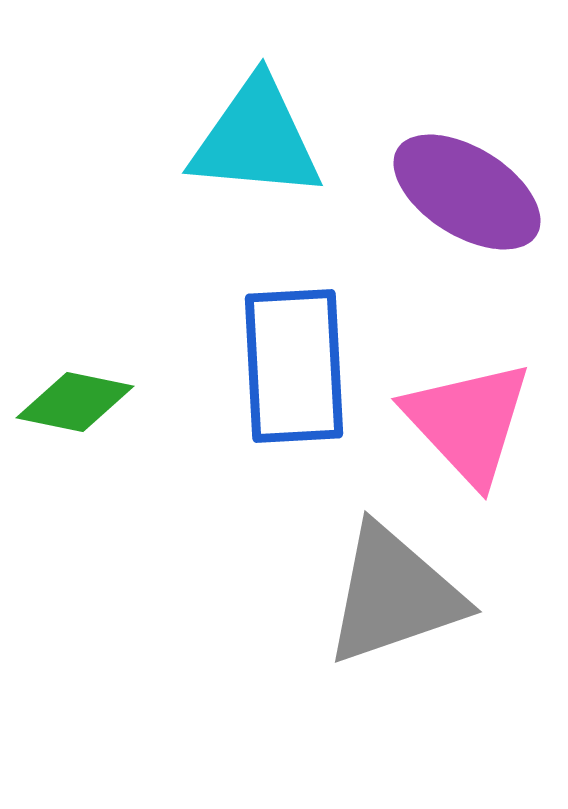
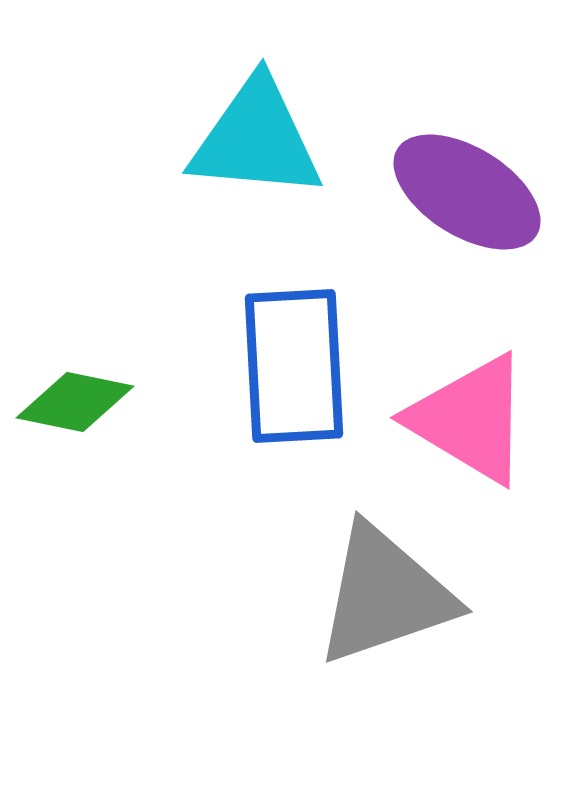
pink triangle: moved 2 px right, 3 px up; rotated 16 degrees counterclockwise
gray triangle: moved 9 px left
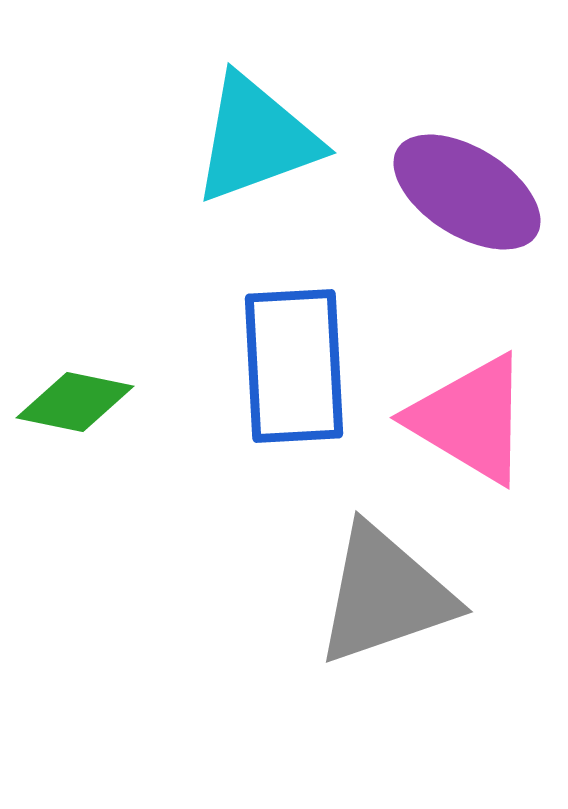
cyan triangle: rotated 25 degrees counterclockwise
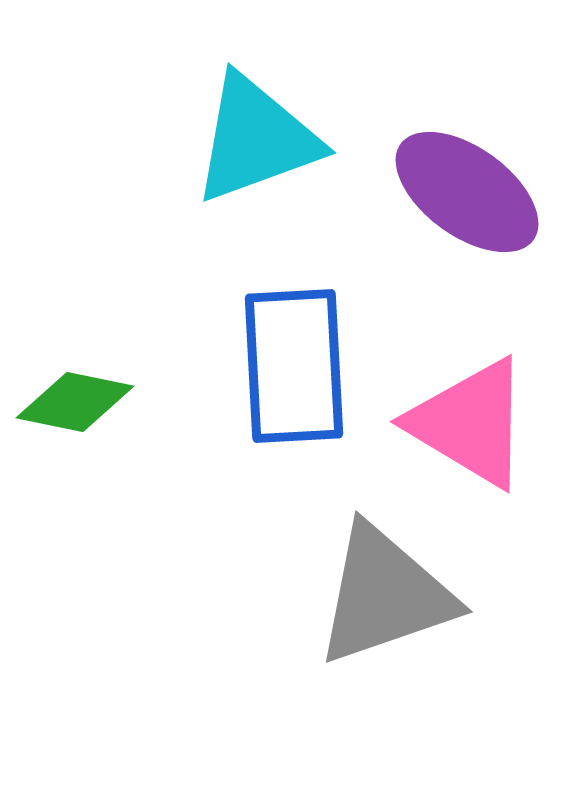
purple ellipse: rotated 4 degrees clockwise
pink triangle: moved 4 px down
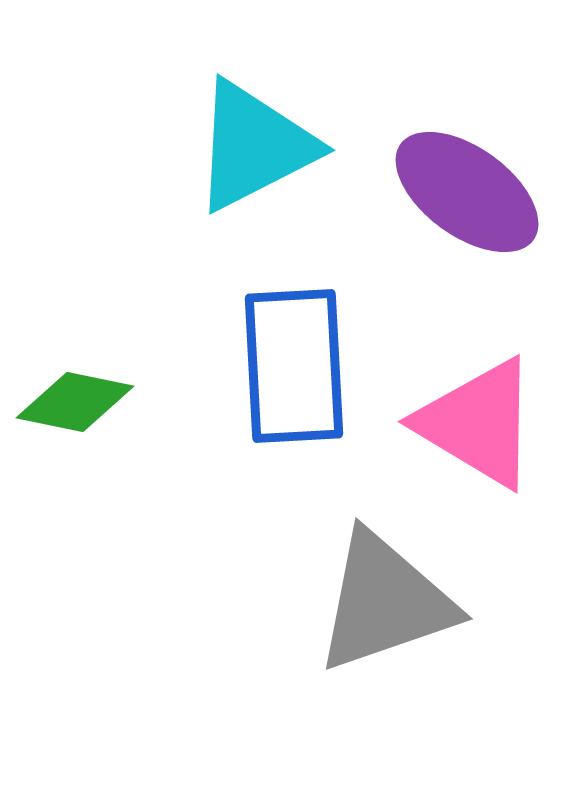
cyan triangle: moved 2 px left, 7 px down; rotated 7 degrees counterclockwise
pink triangle: moved 8 px right
gray triangle: moved 7 px down
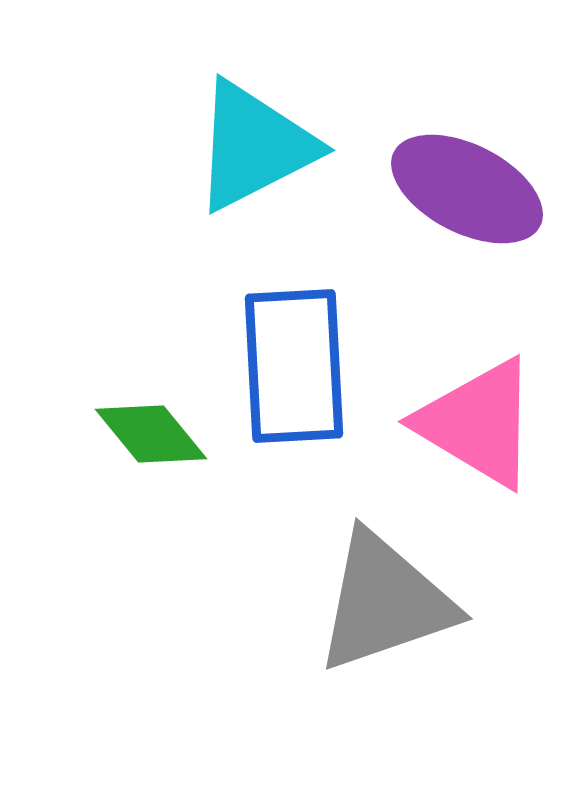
purple ellipse: moved 3 px up; rotated 9 degrees counterclockwise
green diamond: moved 76 px right, 32 px down; rotated 39 degrees clockwise
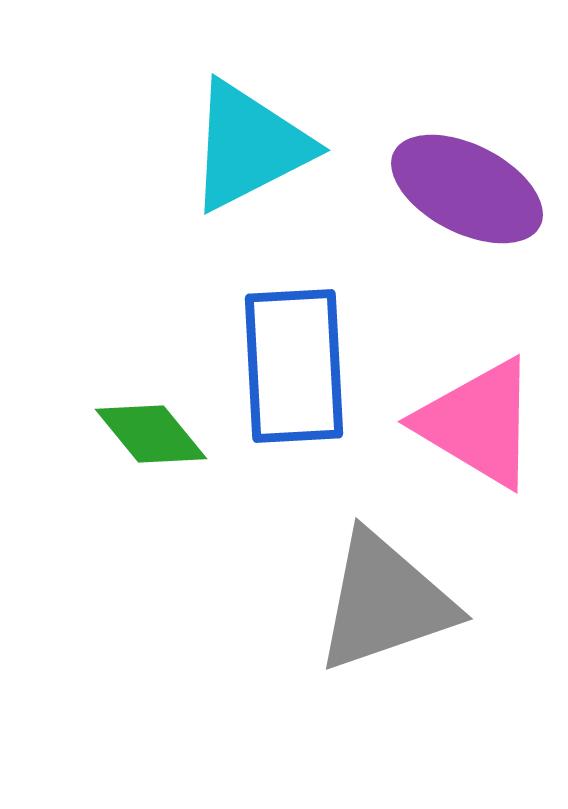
cyan triangle: moved 5 px left
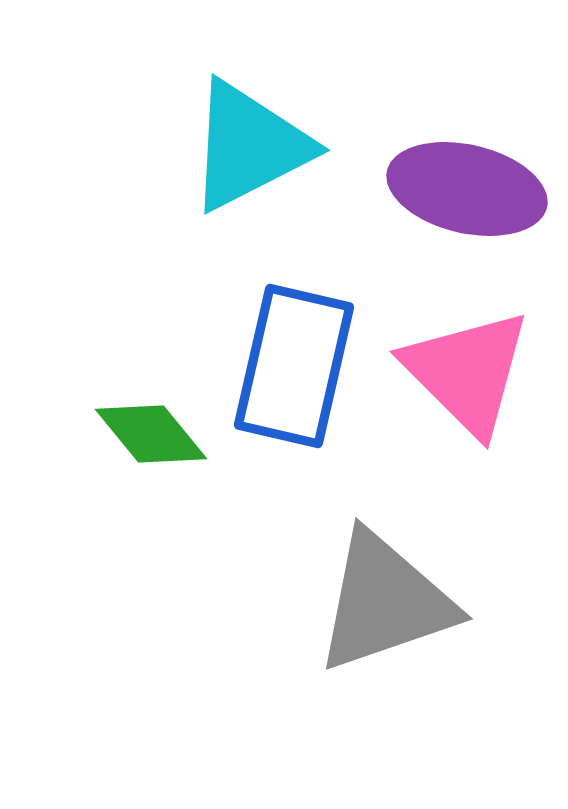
purple ellipse: rotated 14 degrees counterclockwise
blue rectangle: rotated 16 degrees clockwise
pink triangle: moved 11 px left, 51 px up; rotated 14 degrees clockwise
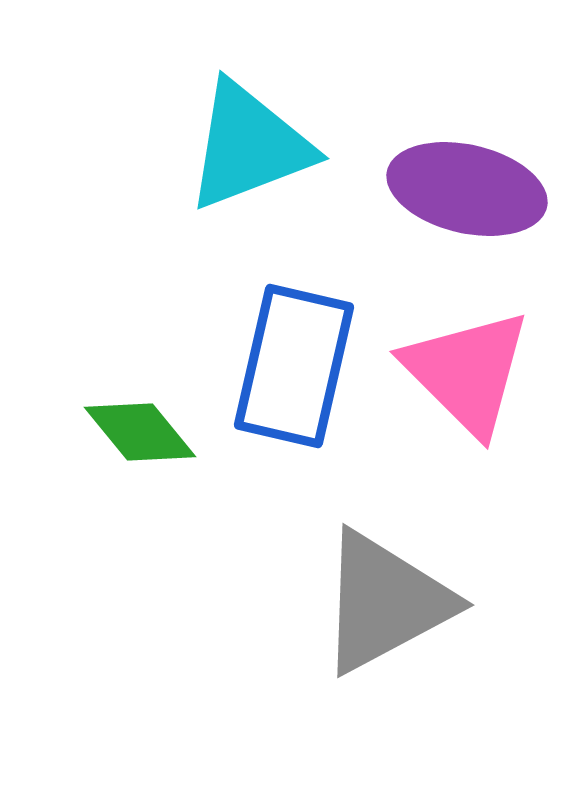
cyan triangle: rotated 6 degrees clockwise
green diamond: moved 11 px left, 2 px up
gray triangle: rotated 9 degrees counterclockwise
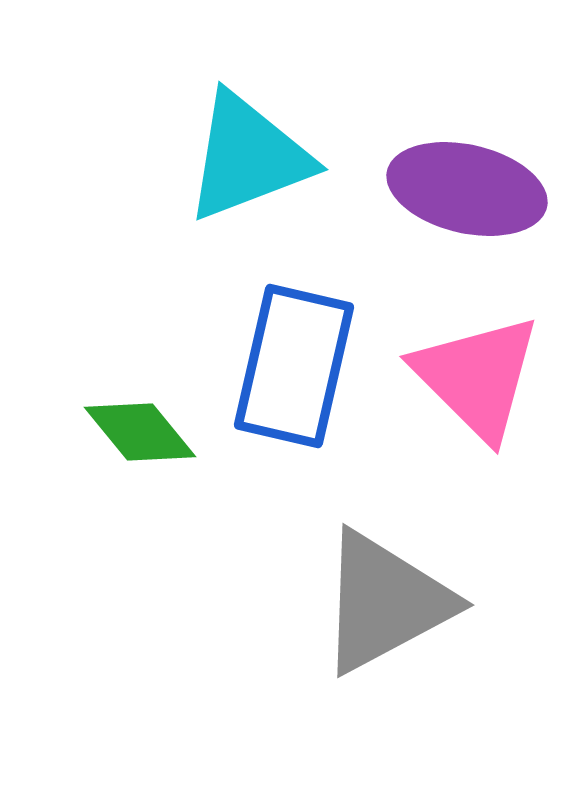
cyan triangle: moved 1 px left, 11 px down
pink triangle: moved 10 px right, 5 px down
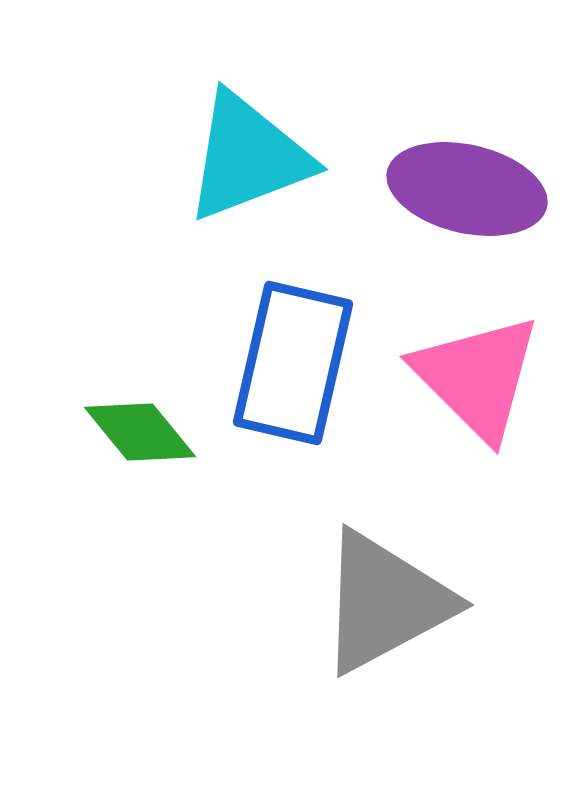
blue rectangle: moved 1 px left, 3 px up
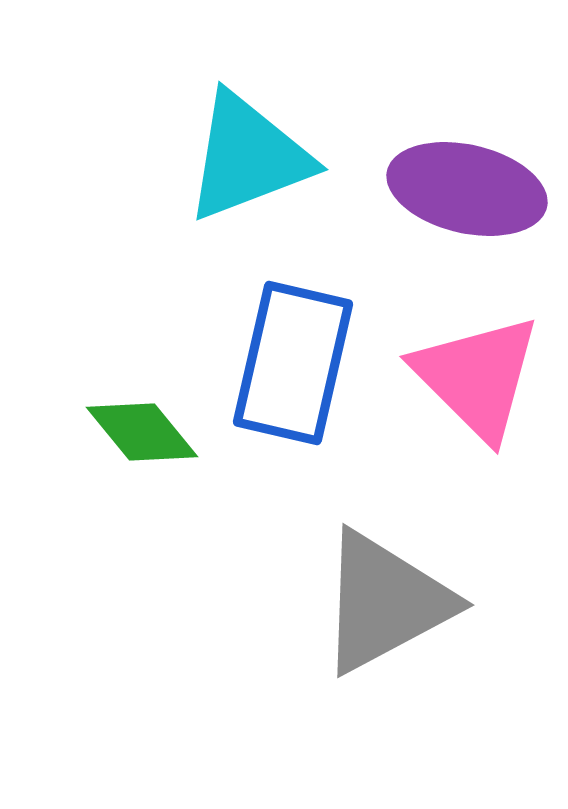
green diamond: moved 2 px right
